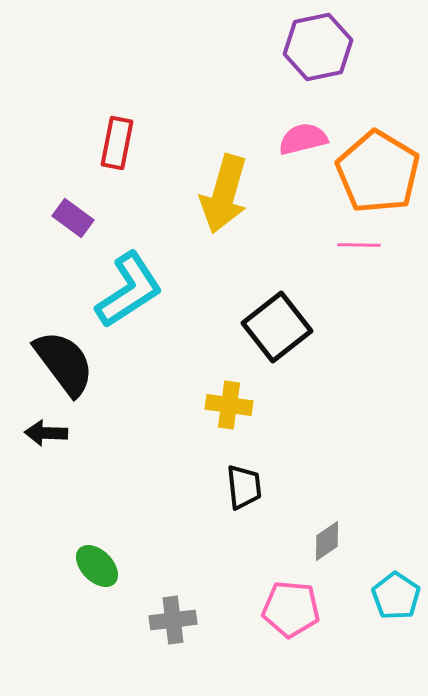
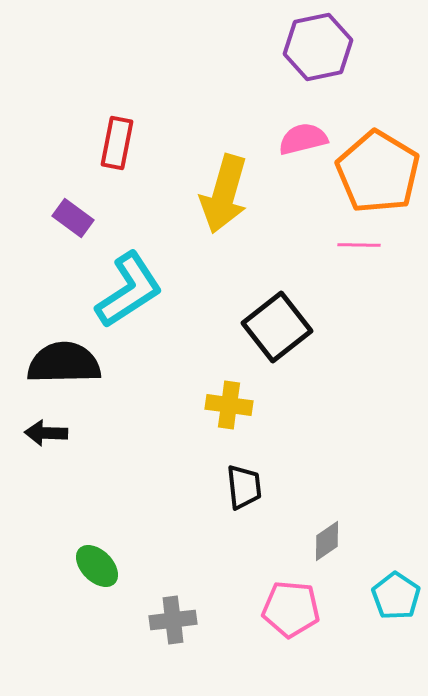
black semicircle: rotated 54 degrees counterclockwise
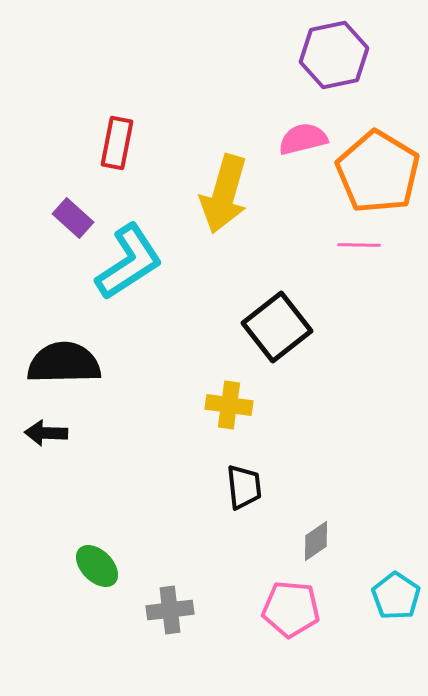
purple hexagon: moved 16 px right, 8 px down
purple rectangle: rotated 6 degrees clockwise
cyan L-shape: moved 28 px up
gray diamond: moved 11 px left
gray cross: moved 3 px left, 10 px up
